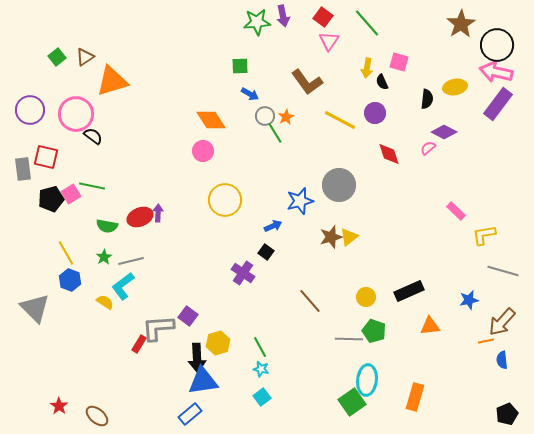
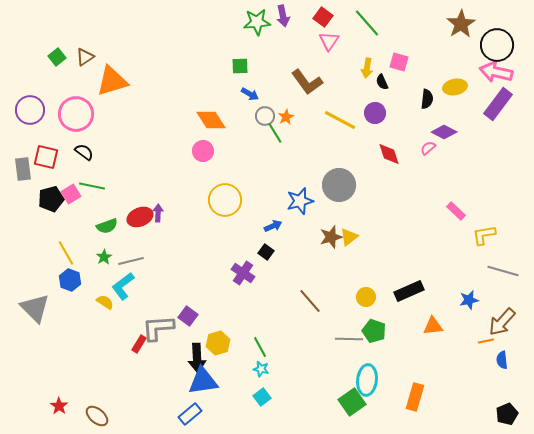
black semicircle at (93, 136): moved 9 px left, 16 px down
green semicircle at (107, 226): rotated 30 degrees counterclockwise
orange triangle at (430, 326): moved 3 px right
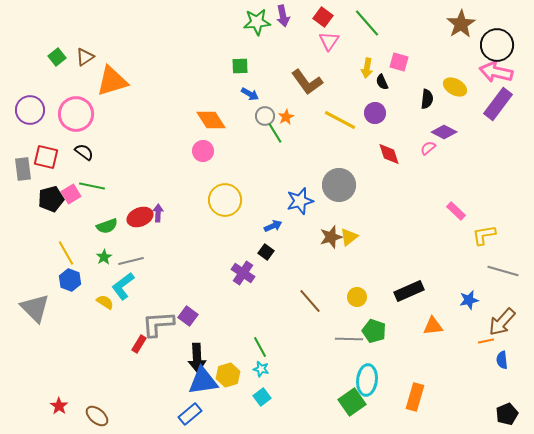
yellow ellipse at (455, 87): rotated 40 degrees clockwise
yellow circle at (366, 297): moved 9 px left
gray L-shape at (158, 328): moved 4 px up
yellow hexagon at (218, 343): moved 10 px right, 32 px down
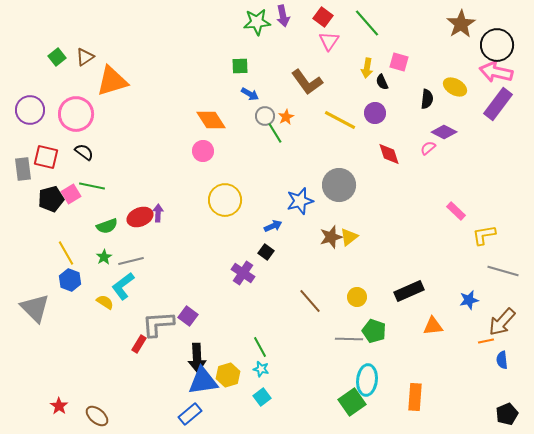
orange rectangle at (415, 397): rotated 12 degrees counterclockwise
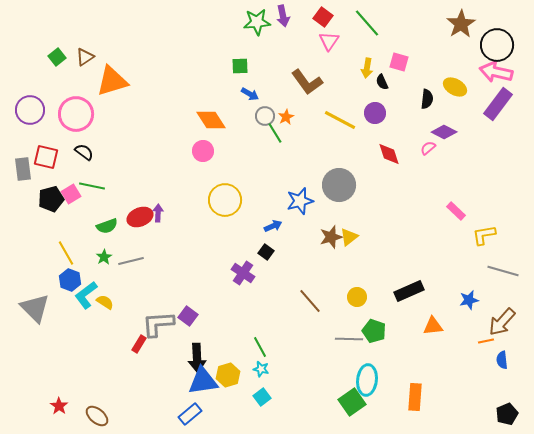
cyan L-shape at (123, 286): moved 37 px left, 9 px down
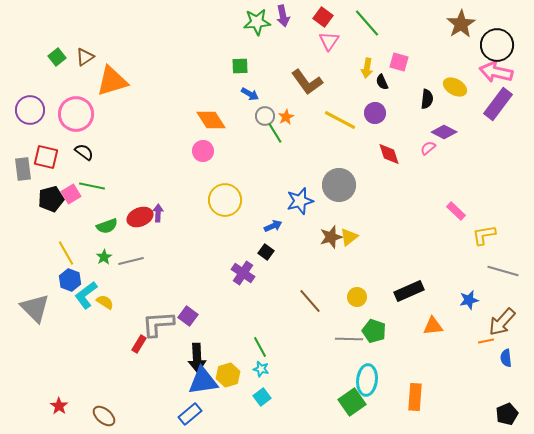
blue semicircle at (502, 360): moved 4 px right, 2 px up
brown ellipse at (97, 416): moved 7 px right
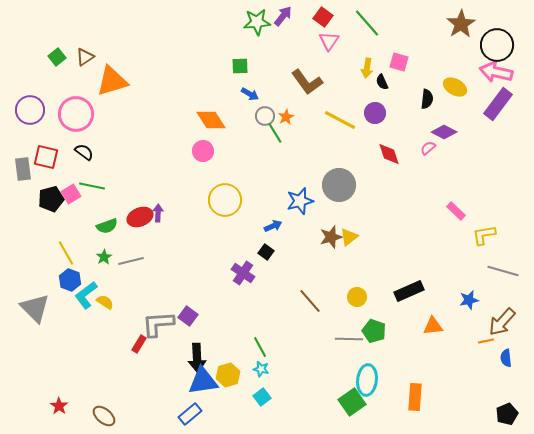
purple arrow at (283, 16): rotated 130 degrees counterclockwise
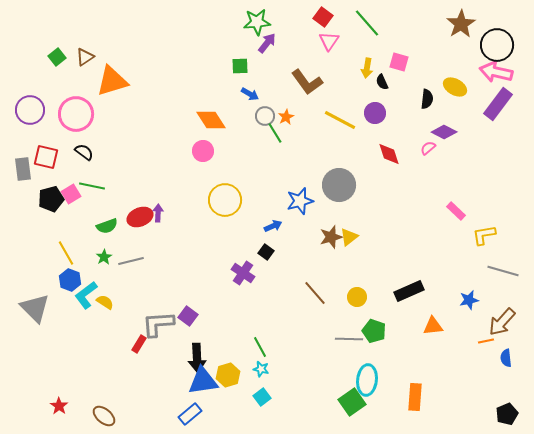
purple arrow at (283, 16): moved 16 px left, 27 px down
brown line at (310, 301): moved 5 px right, 8 px up
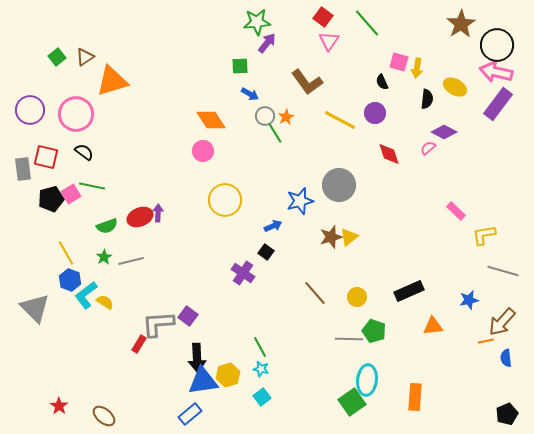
yellow arrow at (367, 68): moved 50 px right
